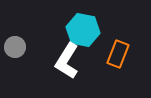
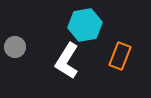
cyan hexagon: moved 2 px right, 5 px up; rotated 20 degrees counterclockwise
orange rectangle: moved 2 px right, 2 px down
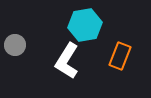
gray circle: moved 2 px up
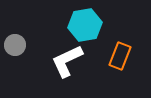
white L-shape: rotated 33 degrees clockwise
